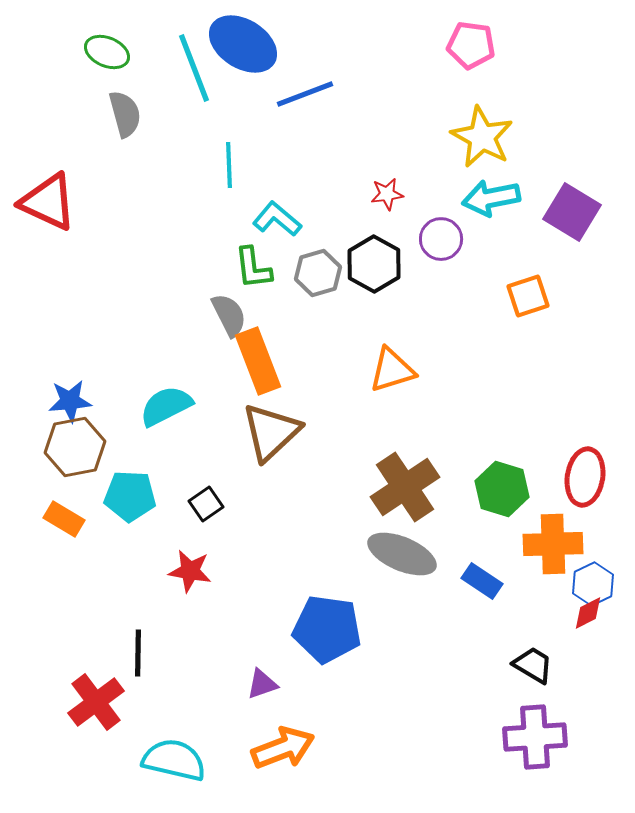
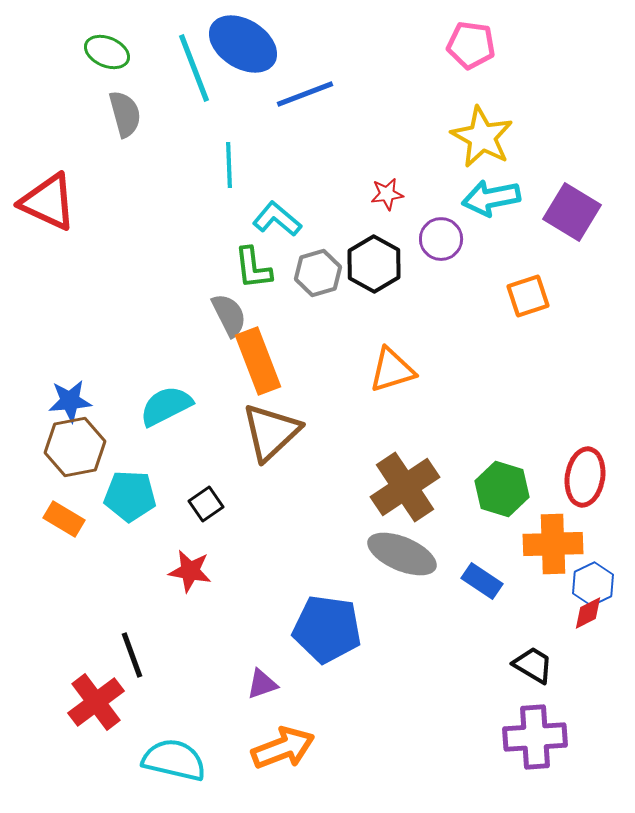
black line at (138, 653): moved 6 px left, 2 px down; rotated 21 degrees counterclockwise
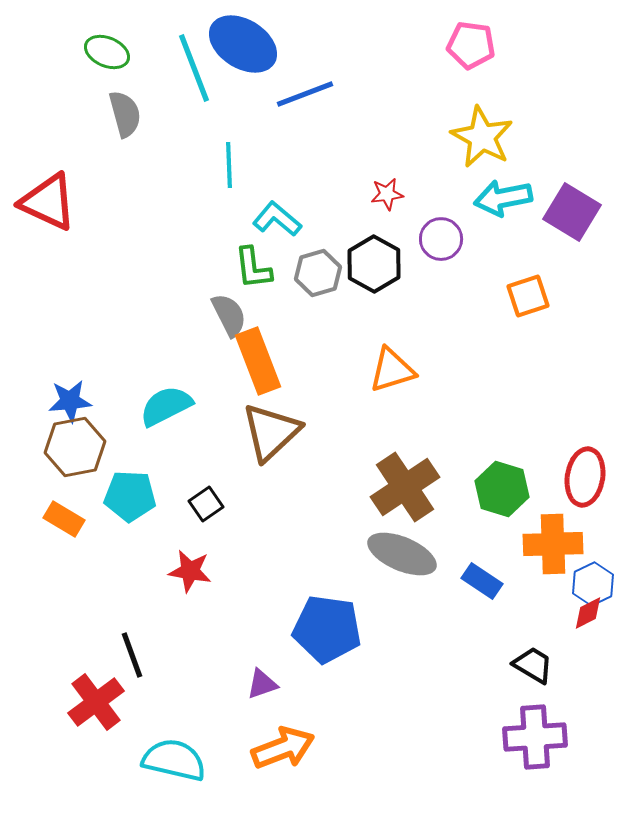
cyan arrow at (491, 198): moved 12 px right
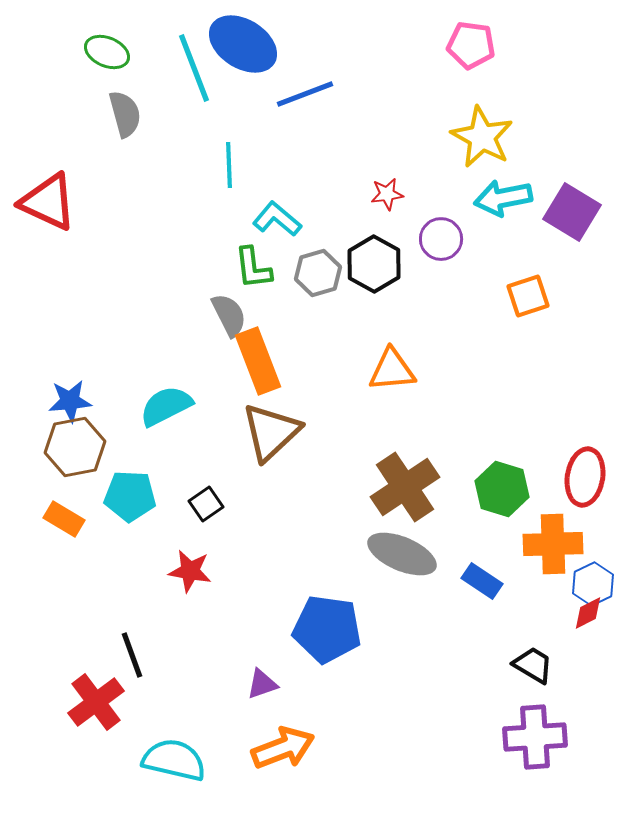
orange triangle at (392, 370): rotated 12 degrees clockwise
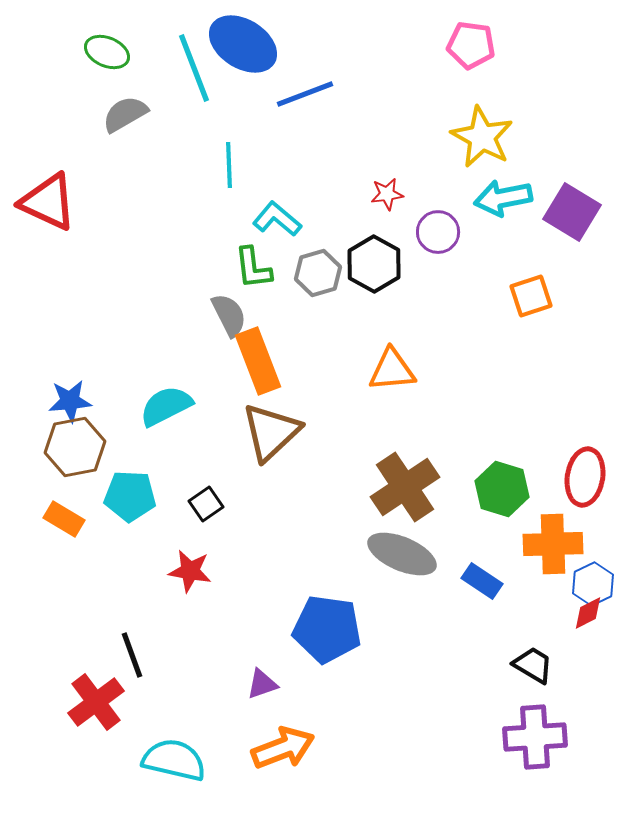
gray semicircle at (125, 114): rotated 105 degrees counterclockwise
purple circle at (441, 239): moved 3 px left, 7 px up
orange square at (528, 296): moved 3 px right
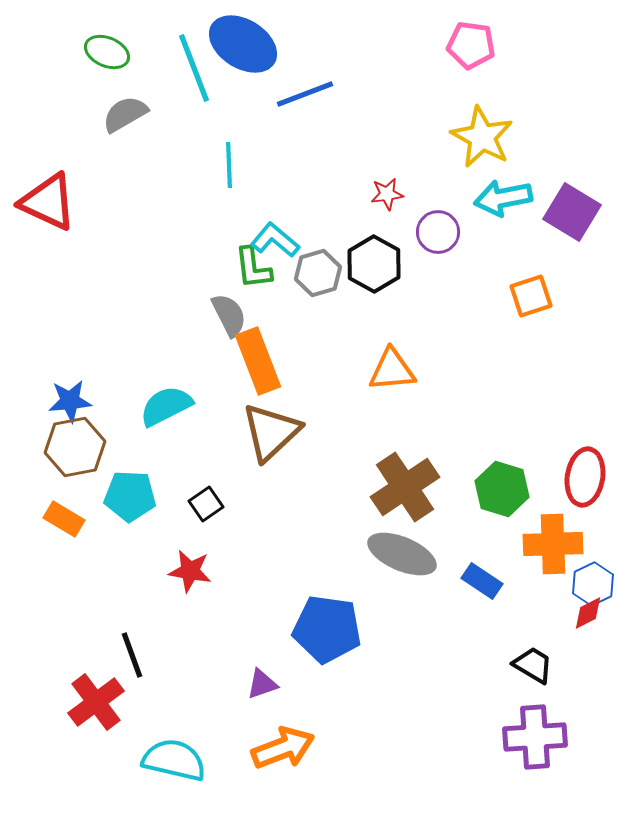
cyan L-shape at (277, 219): moved 2 px left, 21 px down
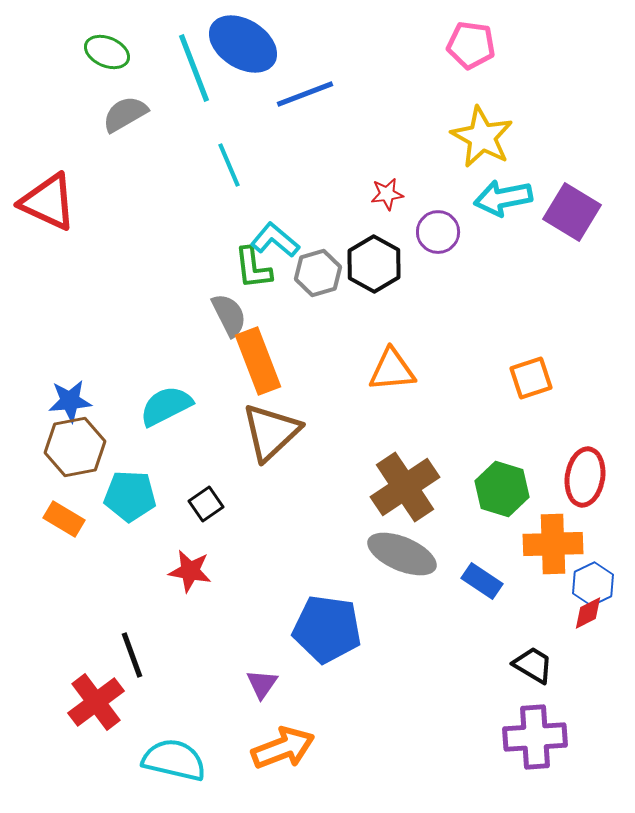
cyan line at (229, 165): rotated 21 degrees counterclockwise
orange square at (531, 296): moved 82 px down
purple triangle at (262, 684): rotated 36 degrees counterclockwise
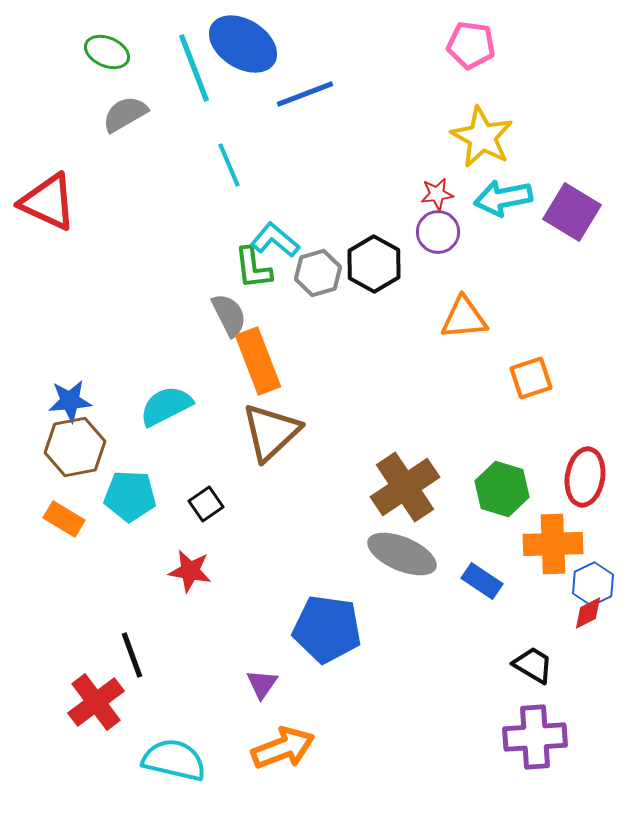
red star at (387, 194): moved 50 px right
orange triangle at (392, 370): moved 72 px right, 52 px up
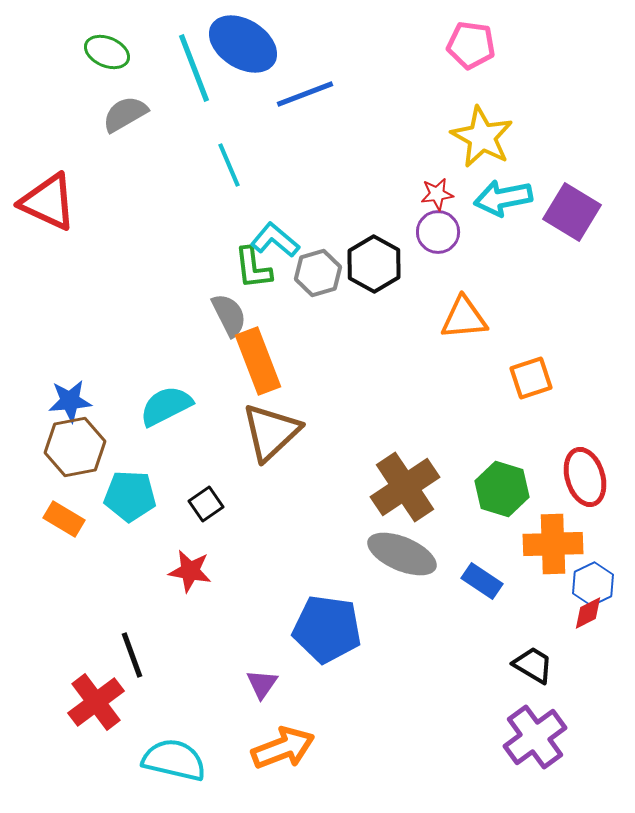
red ellipse at (585, 477): rotated 26 degrees counterclockwise
purple cross at (535, 737): rotated 32 degrees counterclockwise
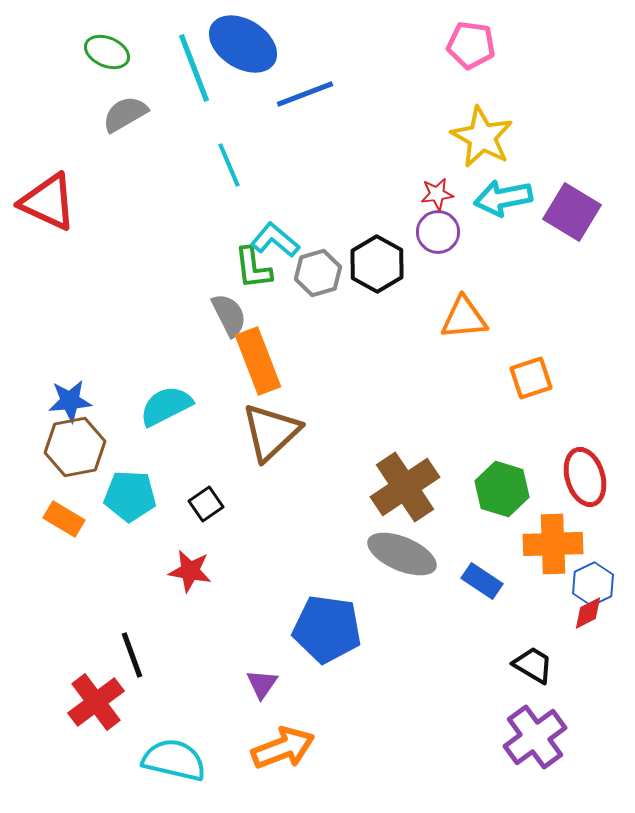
black hexagon at (374, 264): moved 3 px right
